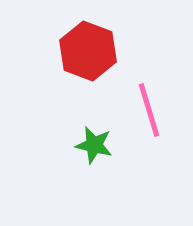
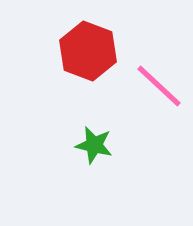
pink line: moved 10 px right, 24 px up; rotated 30 degrees counterclockwise
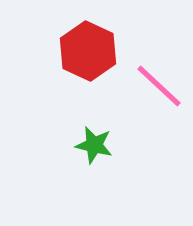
red hexagon: rotated 4 degrees clockwise
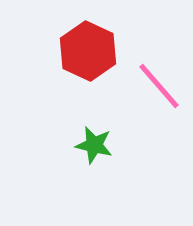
pink line: rotated 6 degrees clockwise
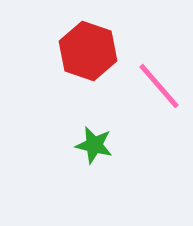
red hexagon: rotated 6 degrees counterclockwise
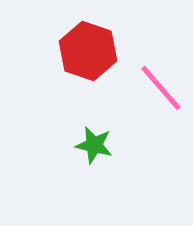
pink line: moved 2 px right, 2 px down
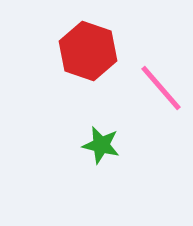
green star: moved 7 px right
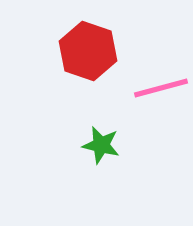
pink line: rotated 64 degrees counterclockwise
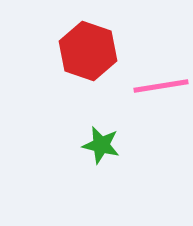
pink line: moved 2 px up; rotated 6 degrees clockwise
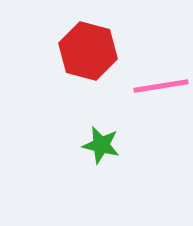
red hexagon: rotated 4 degrees counterclockwise
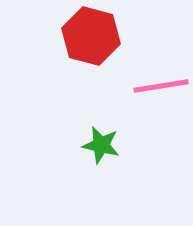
red hexagon: moved 3 px right, 15 px up
